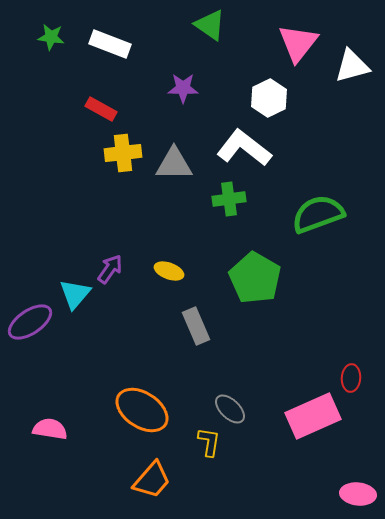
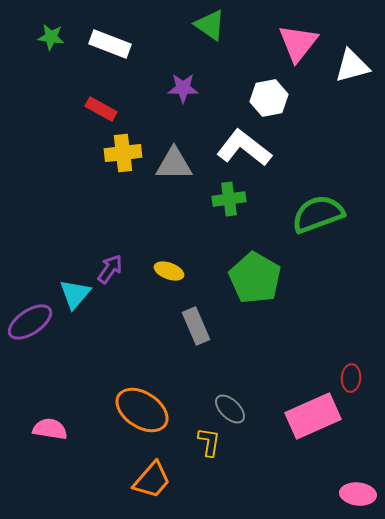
white hexagon: rotated 15 degrees clockwise
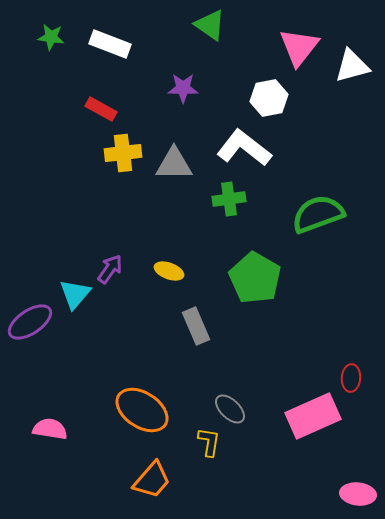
pink triangle: moved 1 px right, 4 px down
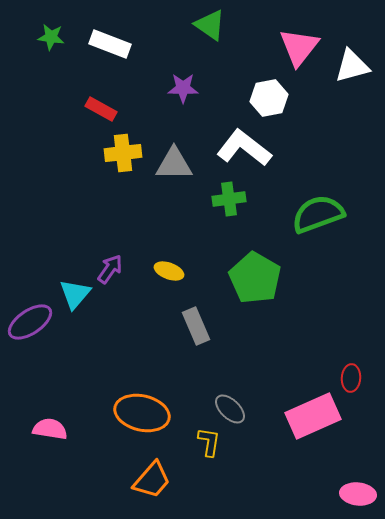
orange ellipse: moved 3 px down; rotated 20 degrees counterclockwise
